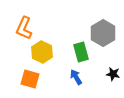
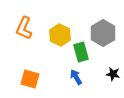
yellow hexagon: moved 18 px right, 17 px up
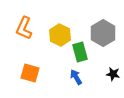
green rectangle: moved 1 px left
orange square: moved 6 px up
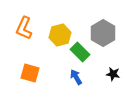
yellow hexagon: rotated 20 degrees clockwise
green rectangle: rotated 30 degrees counterclockwise
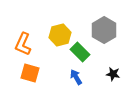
orange L-shape: moved 1 px left, 16 px down
gray hexagon: moved 1 px right, 3 px up
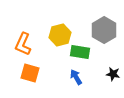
green rectangle: rotated 36 degrees counterclockwise
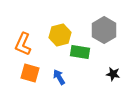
blue arrow: moved 17 px left
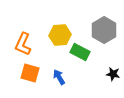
yellow hexagon: rotated 10 degrees clockwise
green rectangle: rotated 18 degrees clockwise
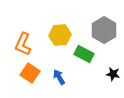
green rectangle: moved 4 px right, 2 px down
orange square: rotated 18 degrees clockwise
